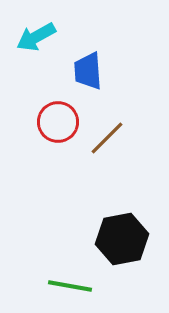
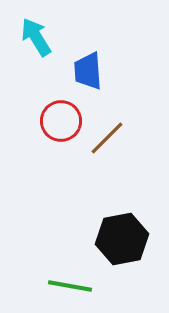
cyan arrow: rotated 87 degrees clockwise
red circle: moved 3 px right, 1 px up
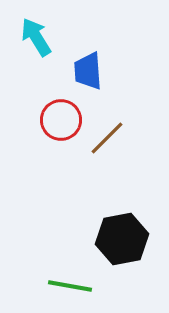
red circle: moved 1 px up
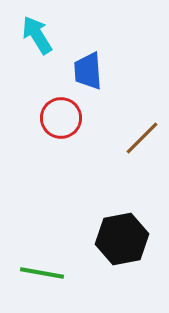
cyan arrow: moved 1 px right, 2 px up
red circle: moved 2 px up
brown line: moved 35 px right
green line: moved 28 px left, 13 px up
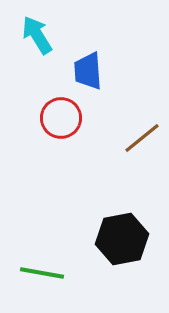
brown line: rotated 6 degrees clockwise
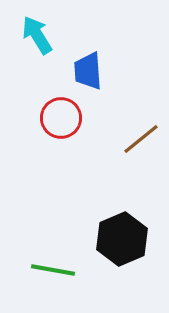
brown line: moved 1 px left, 1 px down
black hexagon: rotated 12 degrees counterclockwise
green line: moved 11 px right, 3 px up
